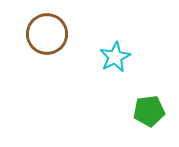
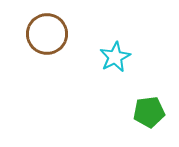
green pentagon: moved 1 px down
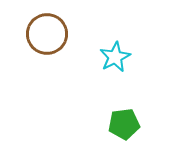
green pentagon: moved 25 px left, 12 px down
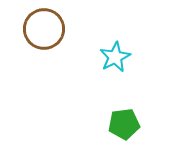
brown circle: moved 3 px left, 5 px up
